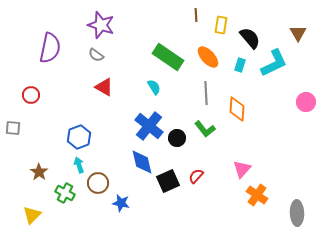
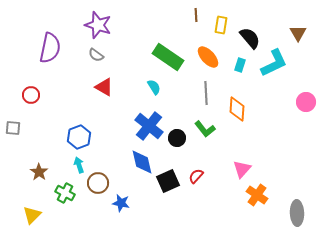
purple star: moved 3 px left
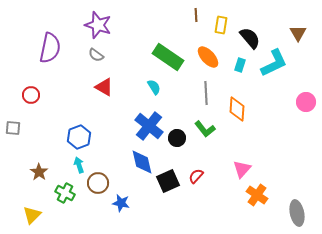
gray ellipse: rotated 10 degrees counterclockwise
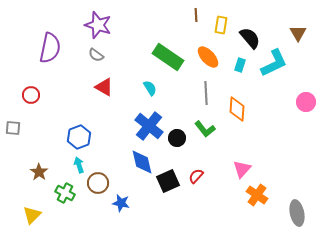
cyan semicircle: moved 4 px left, 1 px down
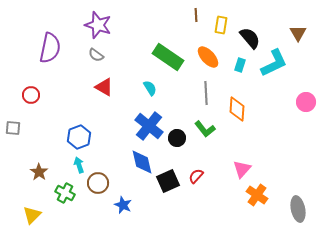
blue star: moved 2 px right, 2 px down; rotated 12 degrees clockwise
gray ellipse: moved 1 px right, 4 px up
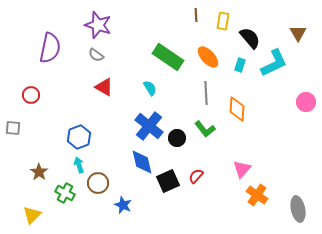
yellow rectangle: moved 2 px right, 4 px up
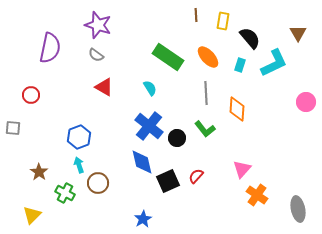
blue star: moved 20 px right, 14 px down; rotated 18 degrees clockwise
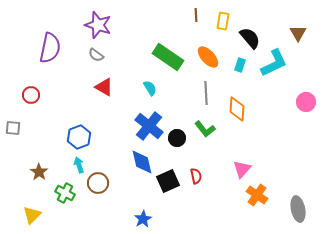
red semicircle: rotated 126 degrees clockwise
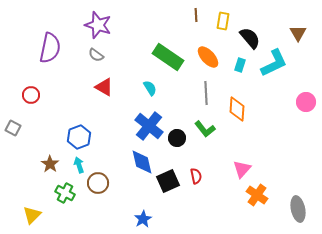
gray square: rotated 21 degrees clockwise
brown star: moved 11 px right, 8 px up
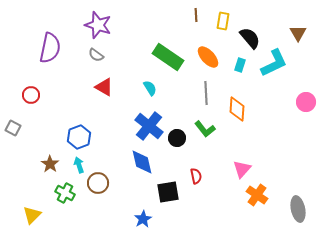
black square: moved 11 px down; rotated 15 degrees clockwise
